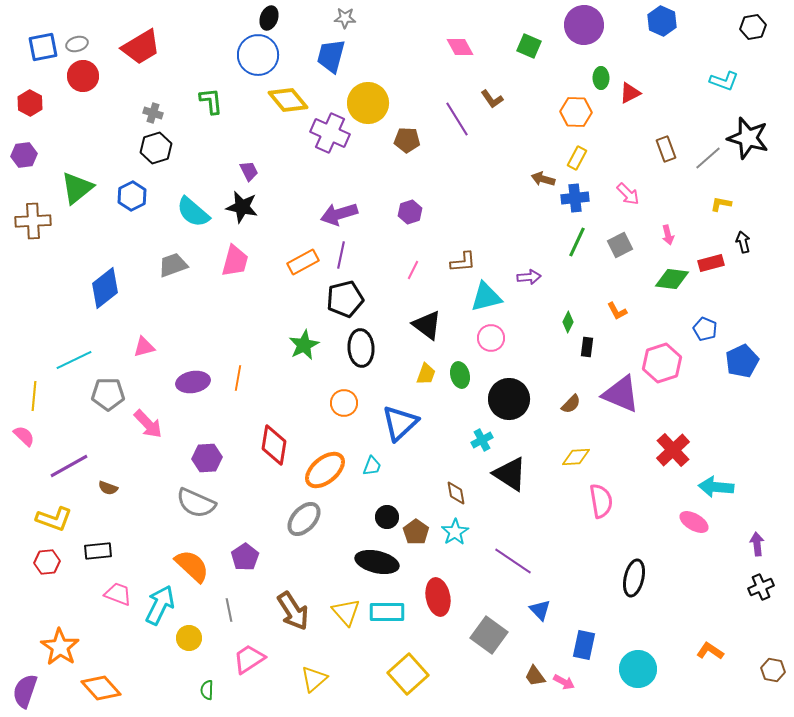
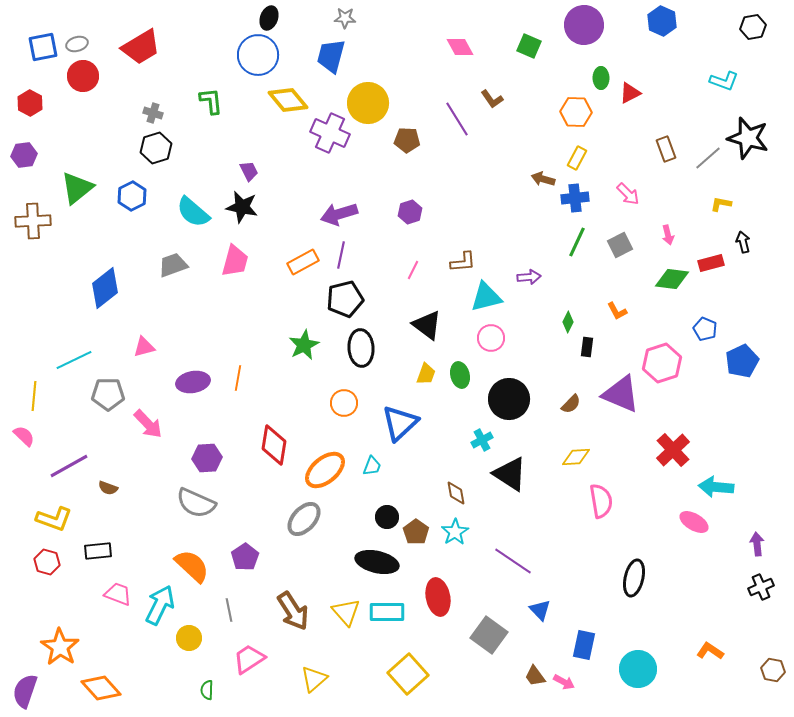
red hexagon at (47, 562): rotated 20 degrees clockwise
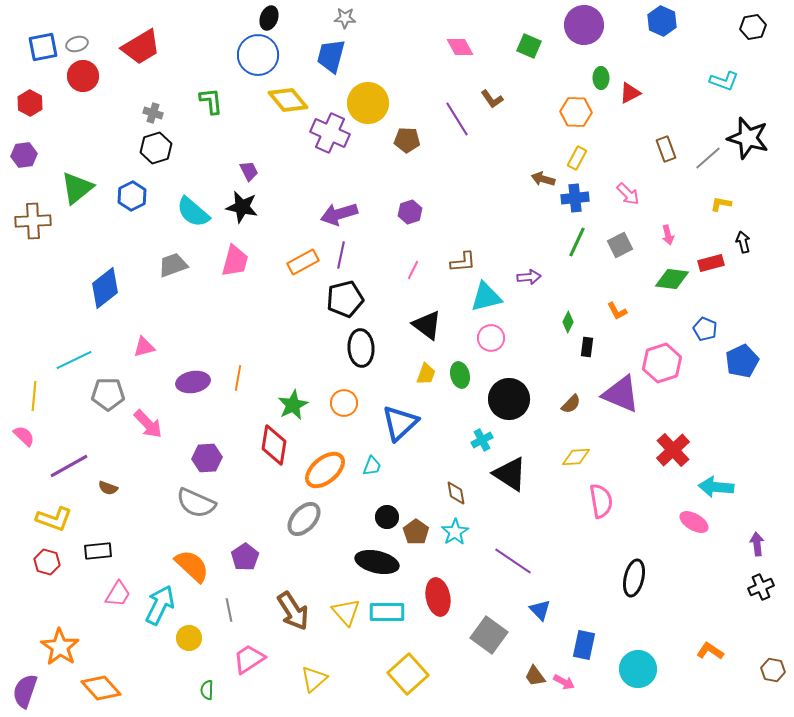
green star at (304, 345): moved 11 px left, 60 px down
pink trapezoid at (118, 594): rotated 100 degrees clockwise
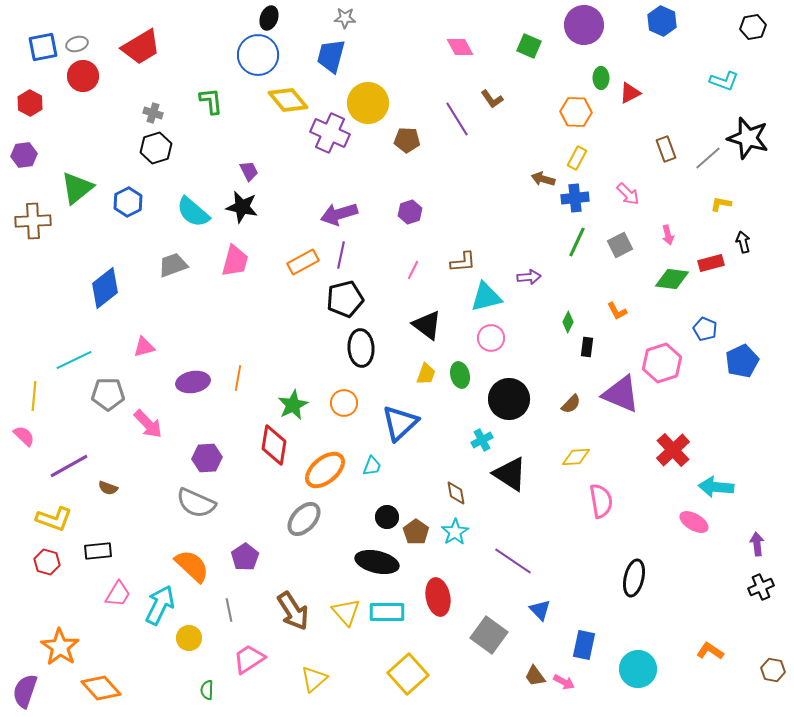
blue hexagon at (132, 196): moved 4 px left, 6 px down
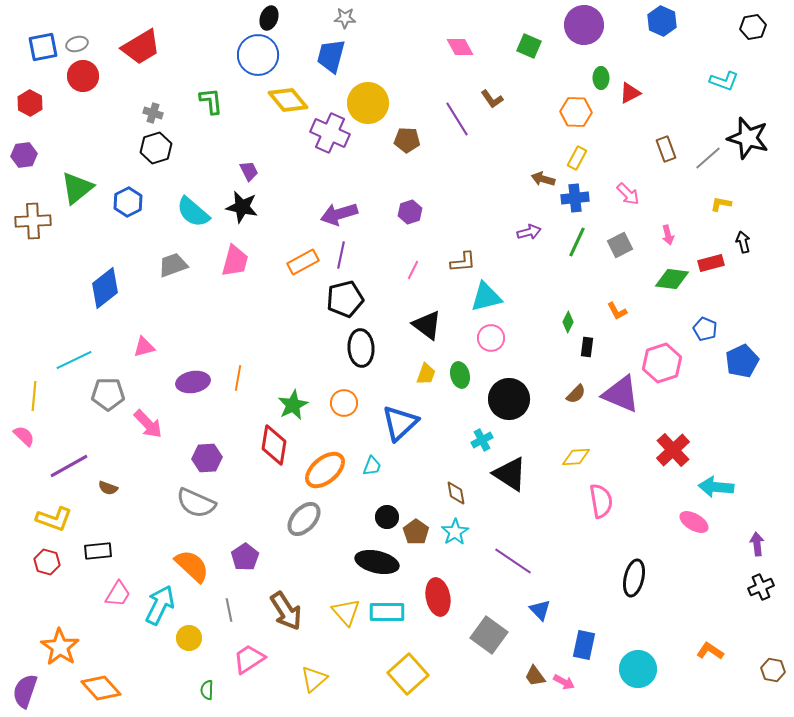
purple arrow at (529, 277): moved 45 px up; rotated 10 degrees counterclockwise
brown semicircle at (571, 404): moved 5 px right, 10 px up
brown arrow at (293, 611): moved 7 px left
